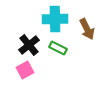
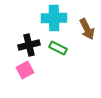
cyan cross: moved 1 px left, 1 px up
black cross: rotated 25 degrees clockwise
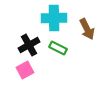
black cross: rotated 15 degrees counterclockwise
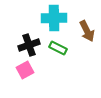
brown arrow: moved 2 px down
black cross: rotated 10 degrees clockwise
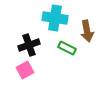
cyan cross: moved 1 px right; rotated 10 degrees clockwise
brown arrow: rotated 15 degrees clockwise
green rectangle: moved 9 px right
